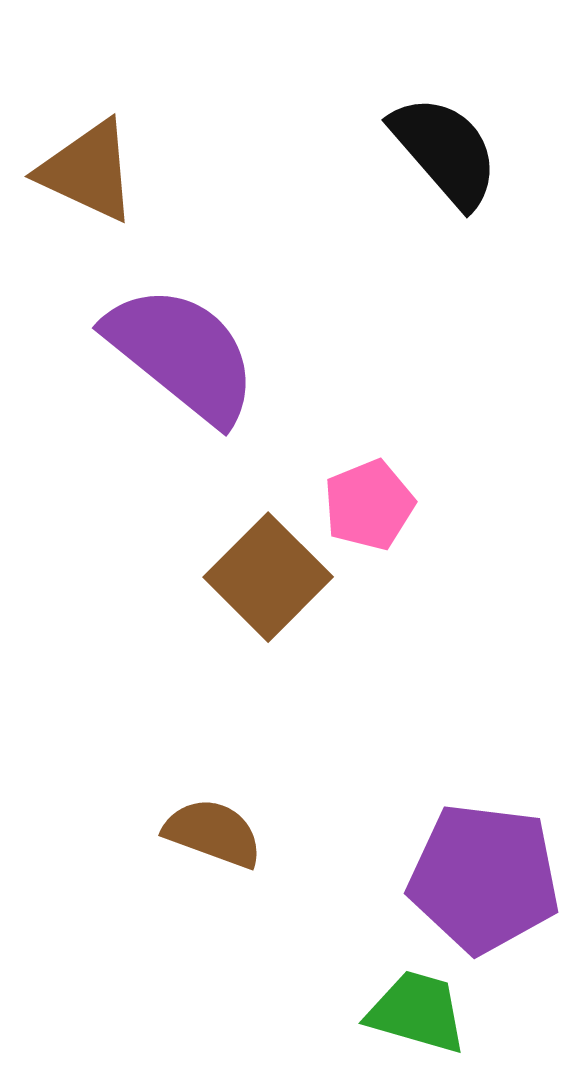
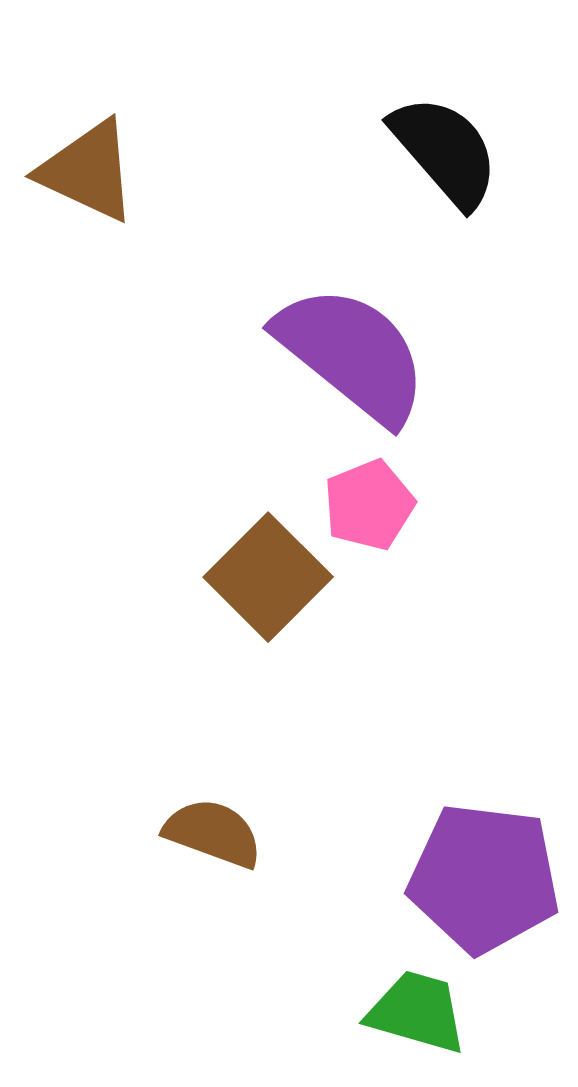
purple semicircle: moved 170 px right
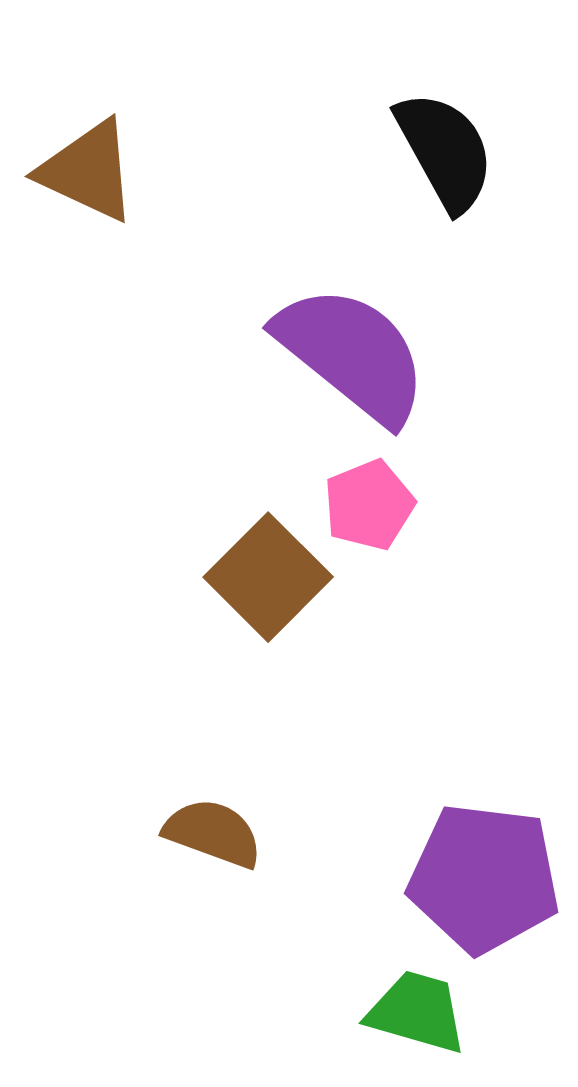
black semicircle: rotated 12 degrees clockwise
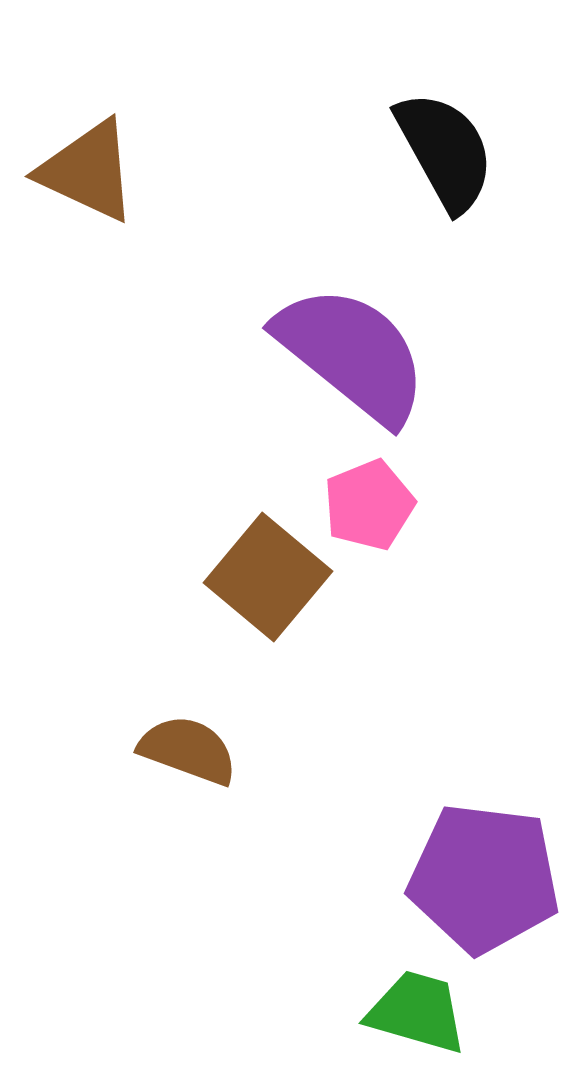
brown square: rotated 5 degrees counterclockwise
brown semicircle: moved 25 px left, 83 px up
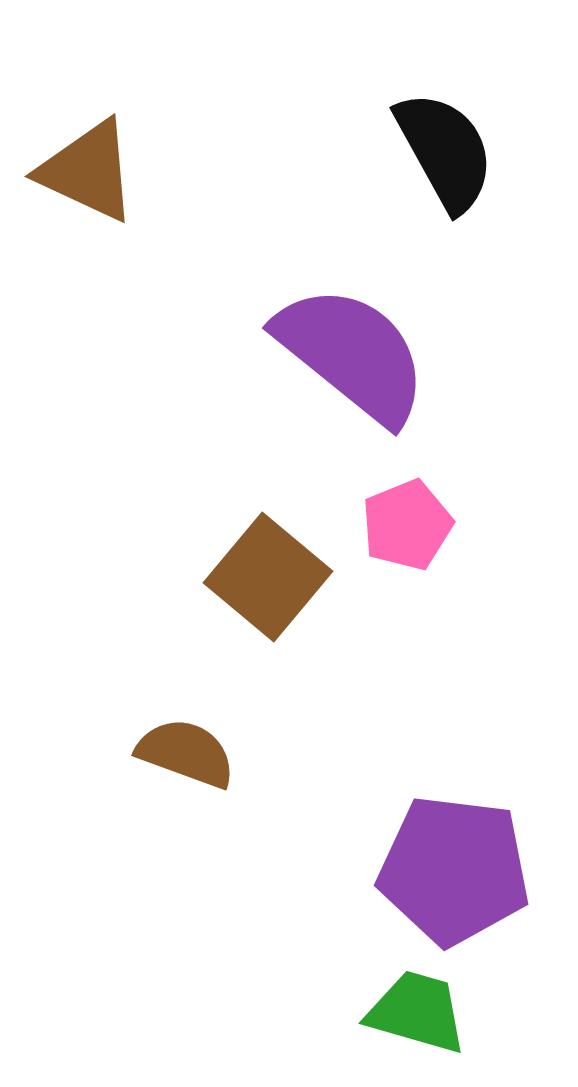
pink pentagon: moved 38 px right, 20 px down
brown semicircle: moved 2 px left, 3 px down
purple pentagon: moved 30 px left, 8 px up
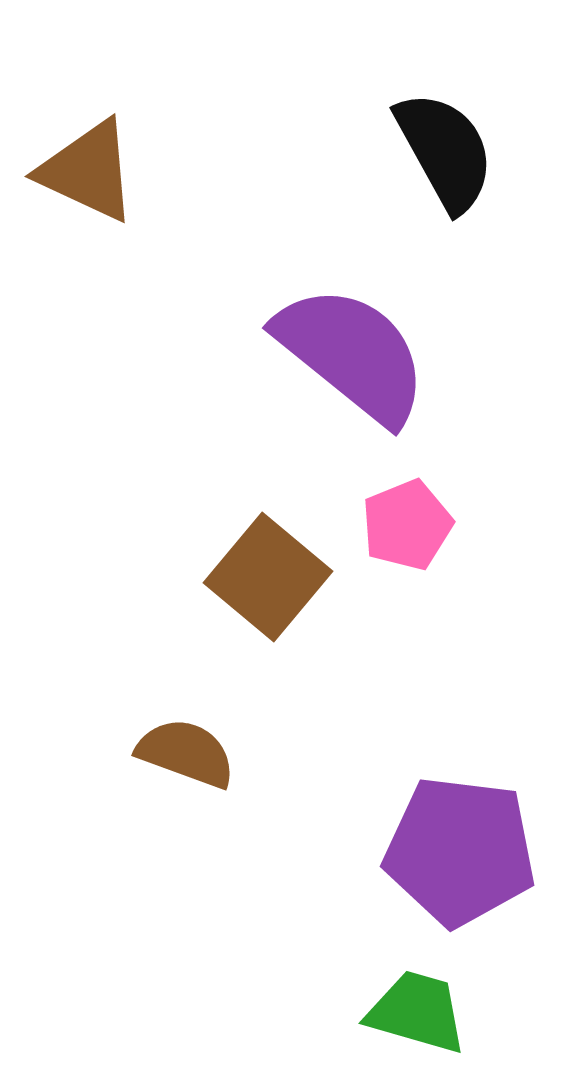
purple pentagon: moved 6 px right, 19 px up
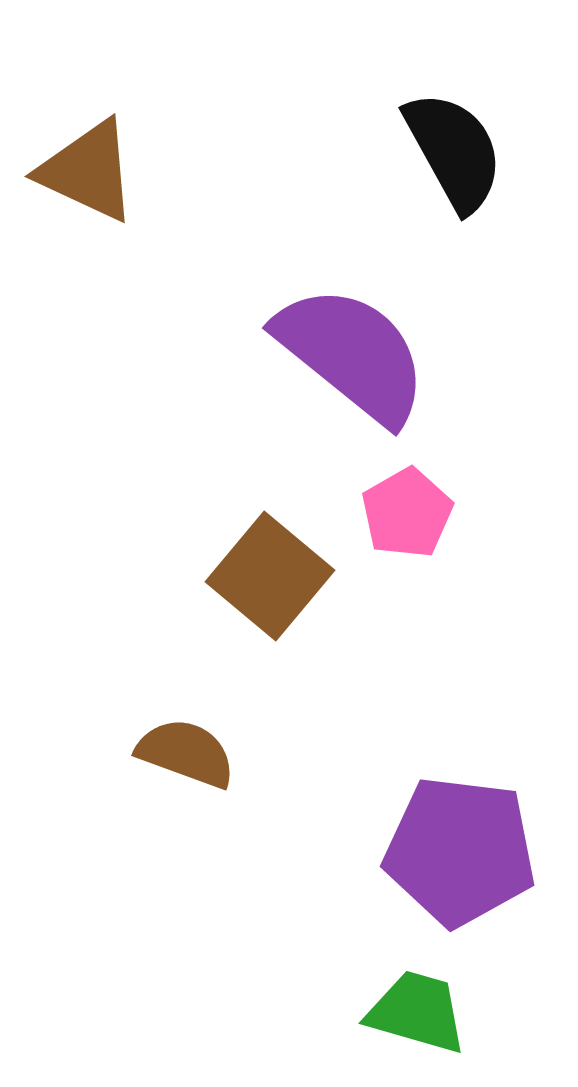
black semicircle: moved 9 px right
pink pentagon: moved 12 px up; rotated 8 degrees counterclockwise
brown square: moved 2 px right, 1 px up
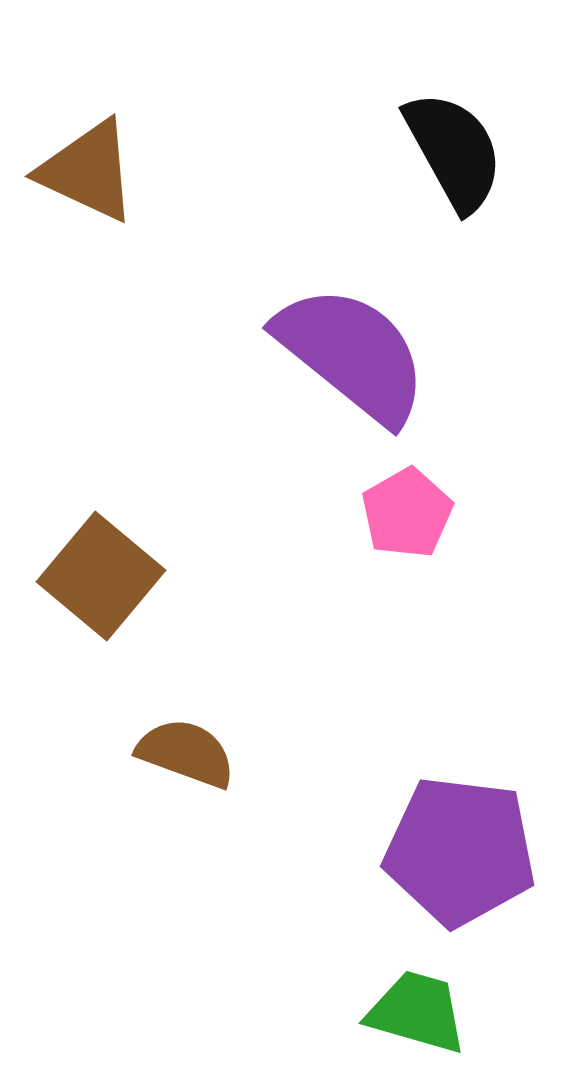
brown square: moved 169 px left
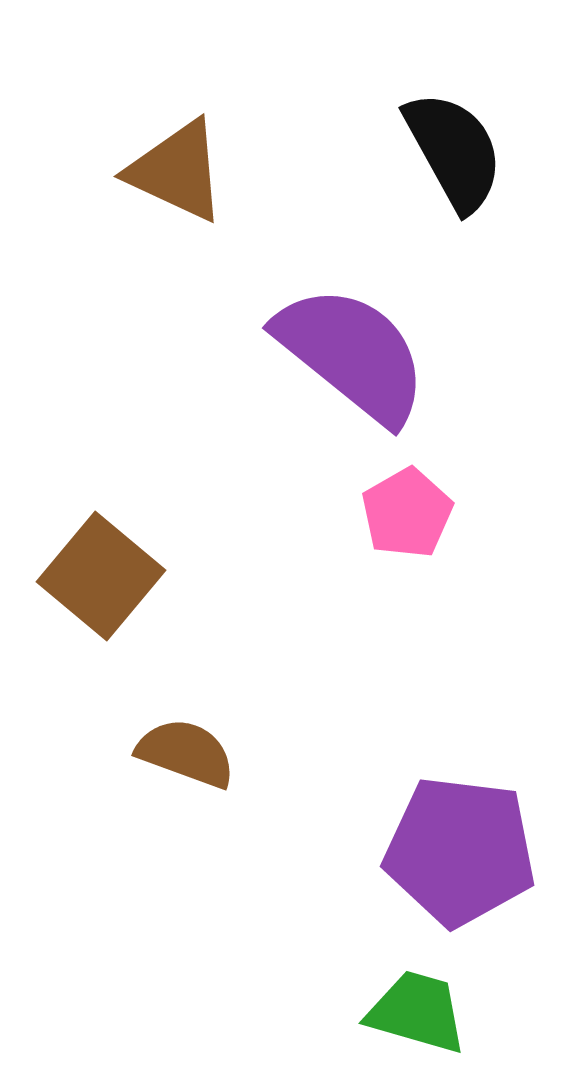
brown triangle: moved 89 px right
